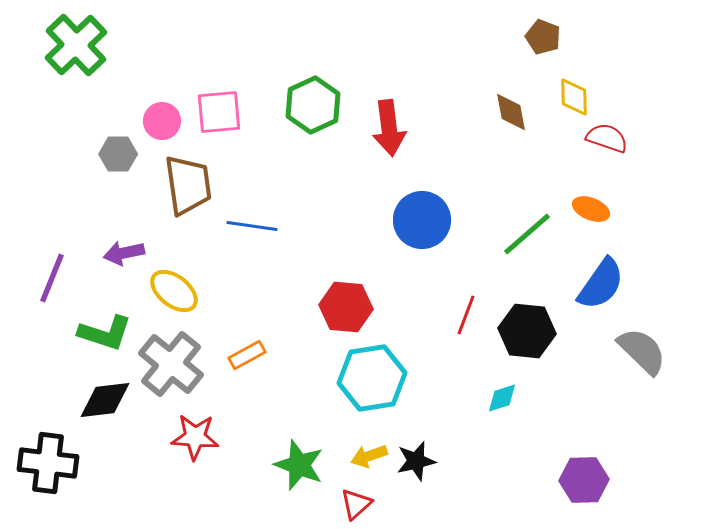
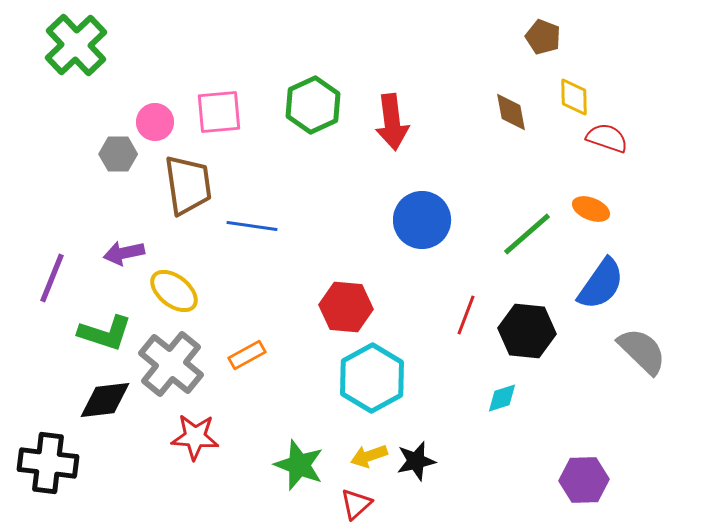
pink circle: moved 7 px left, 1 px down
red arrow: moved 3 px right, 6 px up
cyan hexagon: rotated 20 degrees counterclockwise
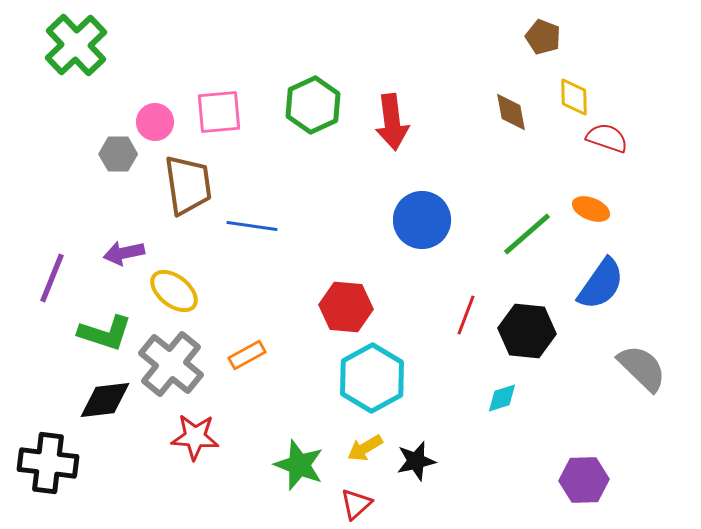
gray semicircle: moved 17 px down
yellow arrow: moved 4 px left, 8 px up; rotated 12 degrees counterclockwise
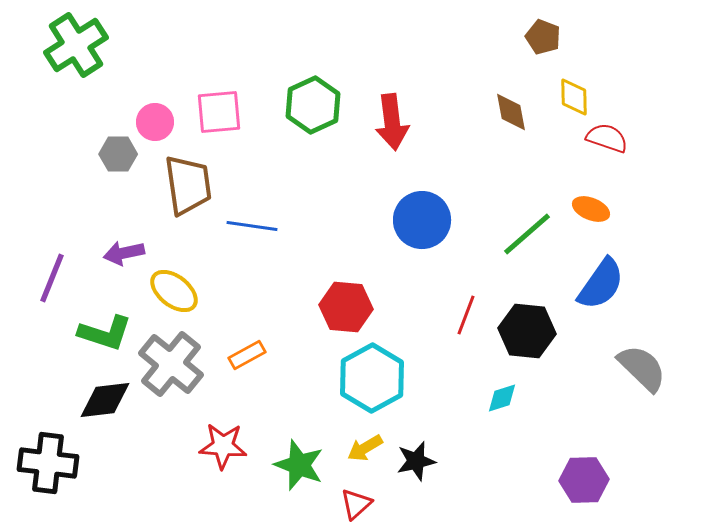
green cross: rotated 10 degrees clockwise
red star: moved 28 px right, 9 px down
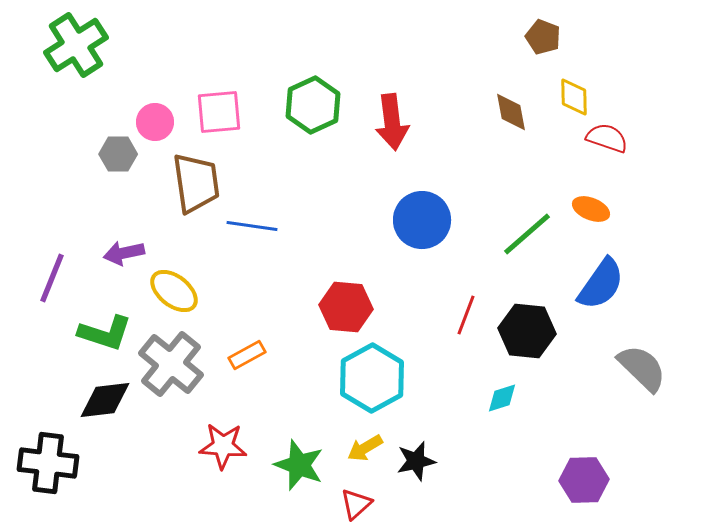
brown trapezoid: moved 8 px right, 2 px up
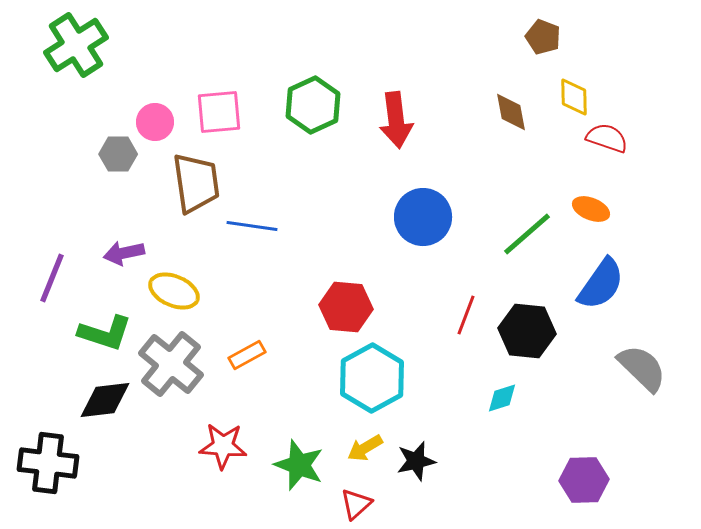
red arrow: moved 4 px right, 2 px up
blue circle: moved 1 px right, 3 px up
yellow ellipse: rotated 15 degrees counterclockwise
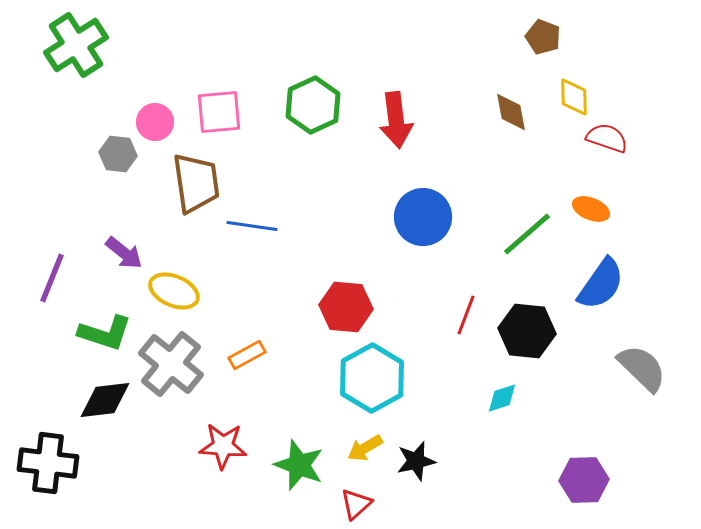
gray hexagon: rotated 6 degrees clockwise
purple arrow: rotated 129 degrees counterclockwise
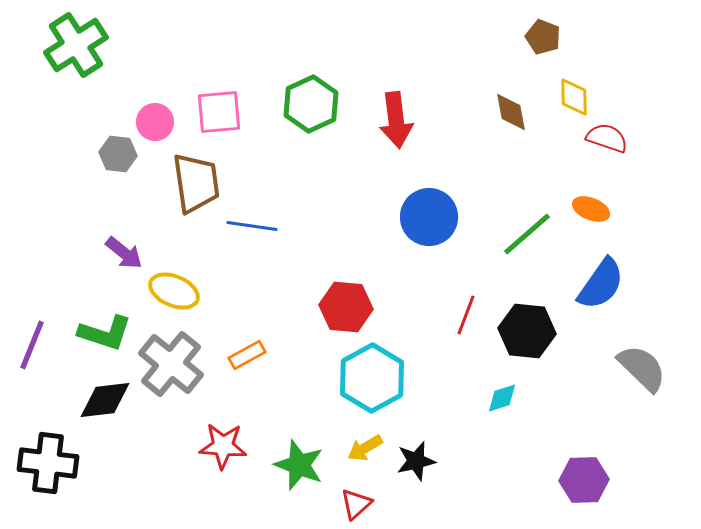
green hexagon: moved 2 px left, 1 px up
blue circle: moved 6 px right
purple line: moved 20 px left, 67 px down
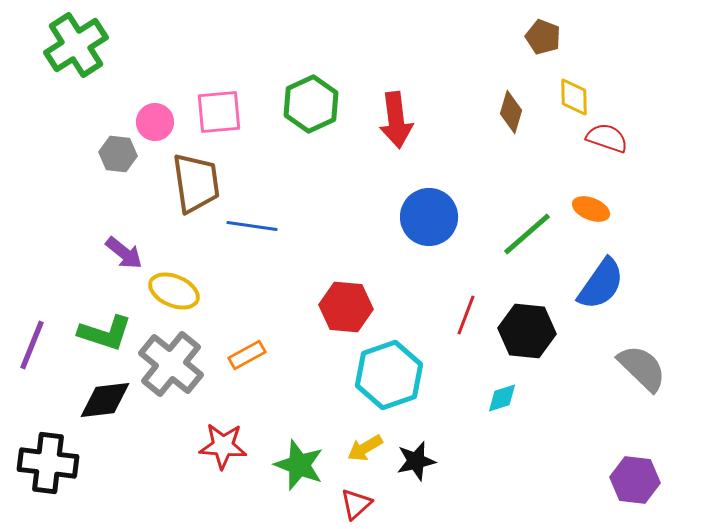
brown diamond: rotated 27 degrees clockwise
cyan hexagon: moved 17 px right, 3 px up; rotated 10 degrees clockwise
purple hexagon: moved 51 px right; rotated 9 degrees clockwise
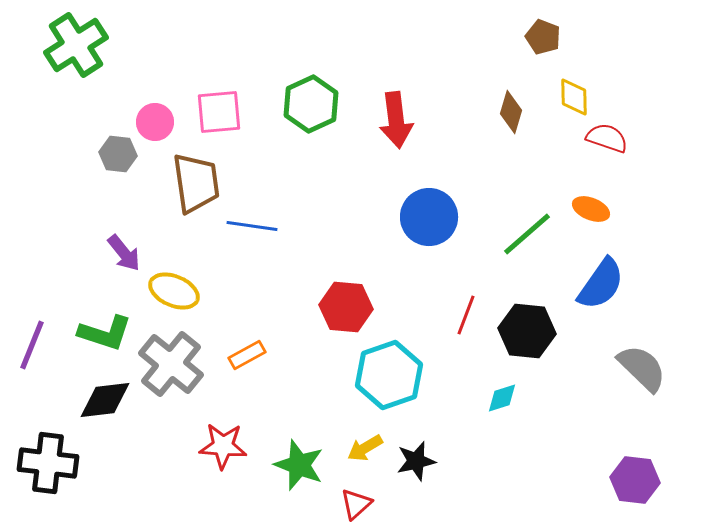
purple arrow: rotated 12 degrees clockwise
